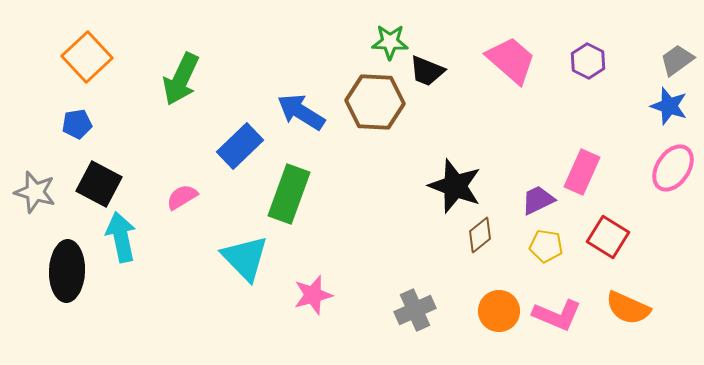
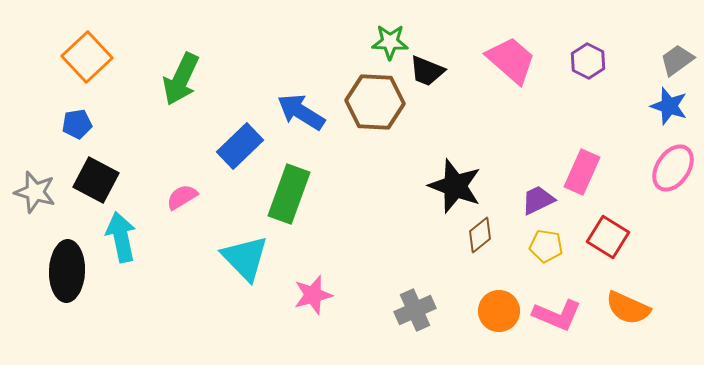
black square: moved 3 px left, 4 px up
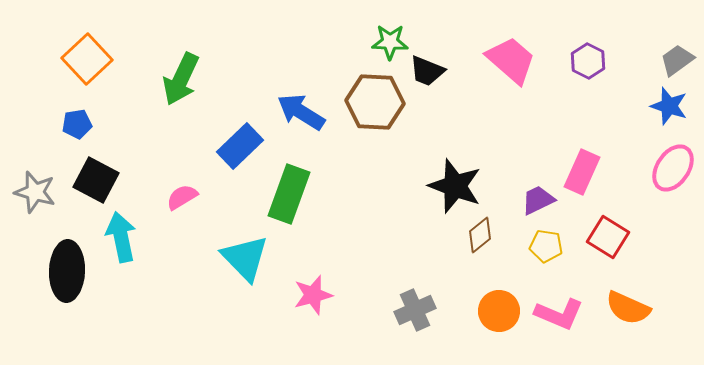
orange square: moved 2 px down
pink L-shape: moved 2 px right, 1 px up
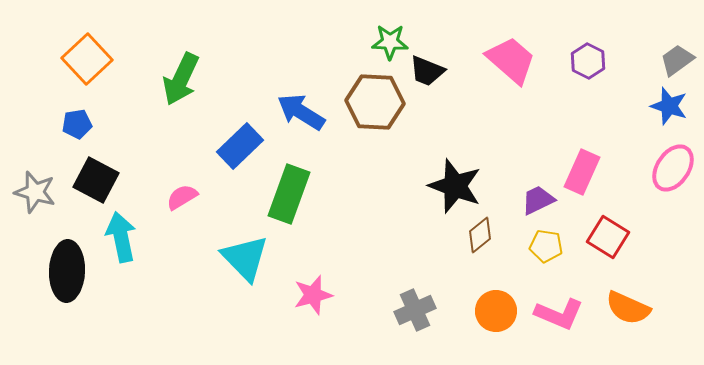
orange circle: moved 3 px left
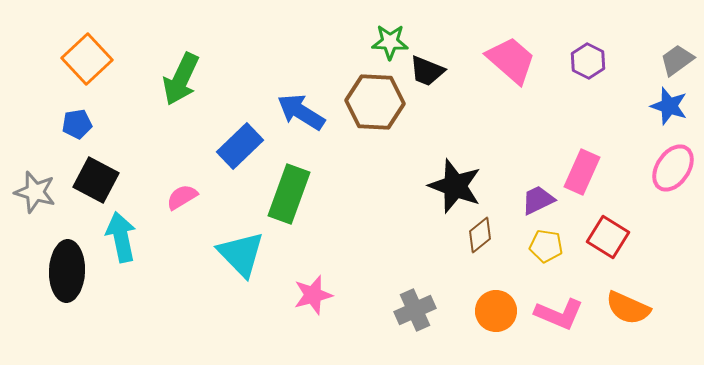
cyan triangle: moved 4 px left, 4 px up
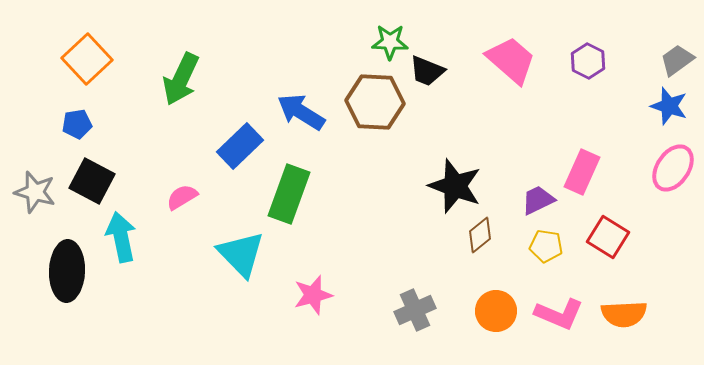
black square: moved 4 px left, 1 px down
orange semicircle: moved 4 px left, 6 px down; rotated 27 degrees counterclockwise
